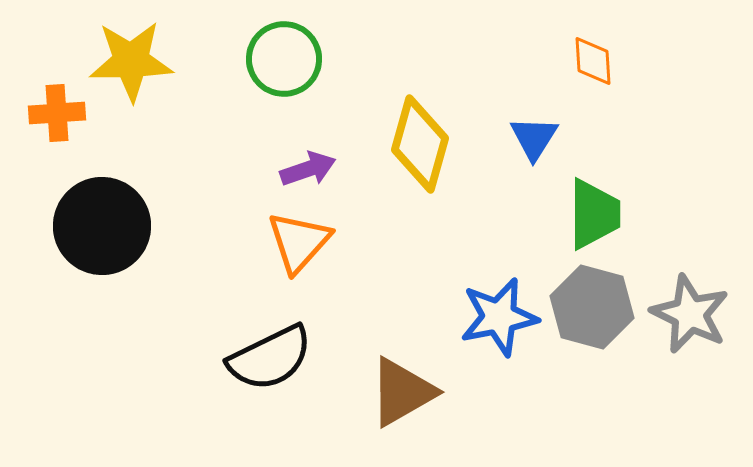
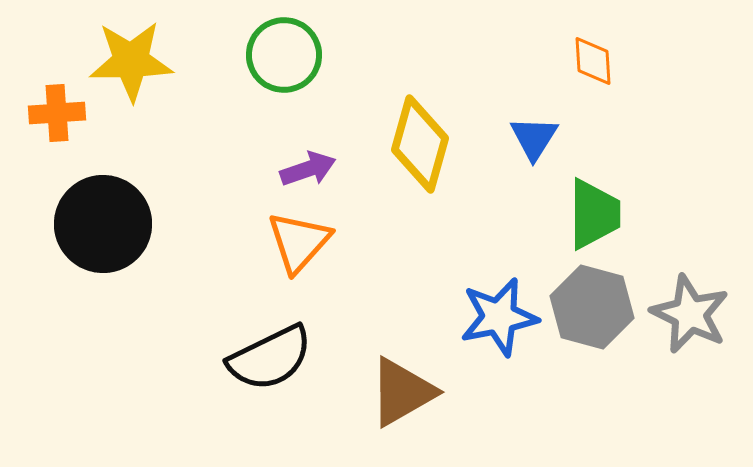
green circle: moved 4 px up
black circle: moved 1 px right, 2 px up
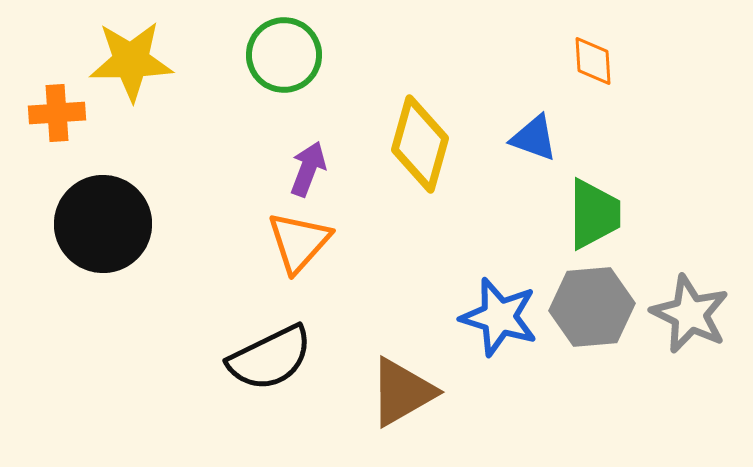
blue triangle: rotated 42 degrees counterclockwise
purple arrow: rotated 50 degrees counterclockwise
gray hexagon: rotated 20 degrees counterclockwise
blue star: rotated 28 degrees clockwise
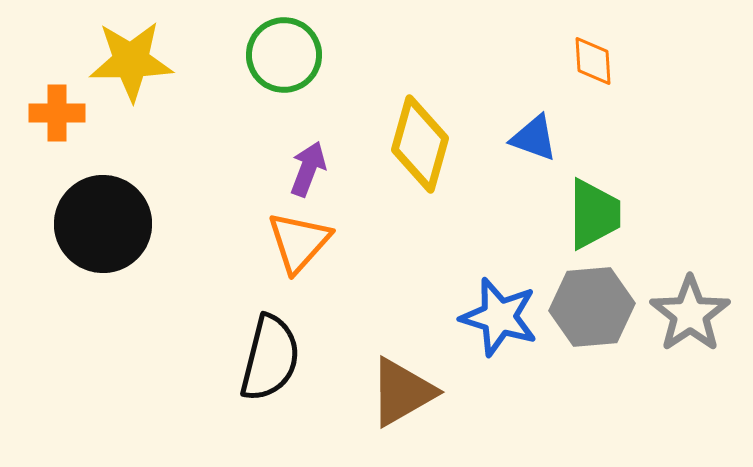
orange cross: rotated 4 degrees clockwise
gray star: rotated 12 degrees clockwise
black semicircle: rotated 50 degrees counterclockwise
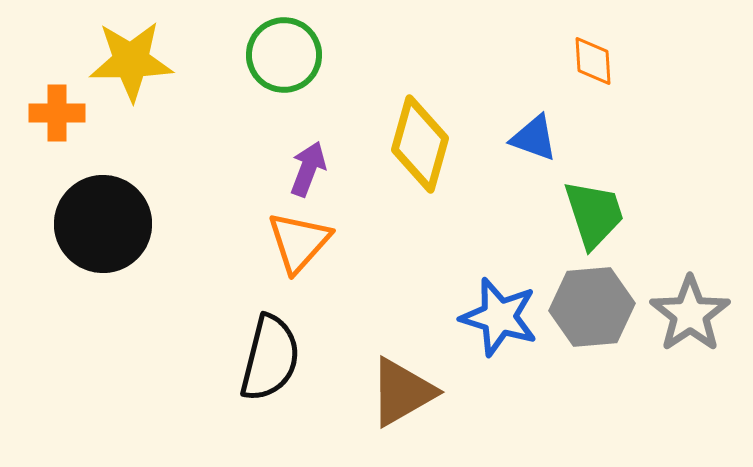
green trapezoid: rotated 18 degrees counterclockwise
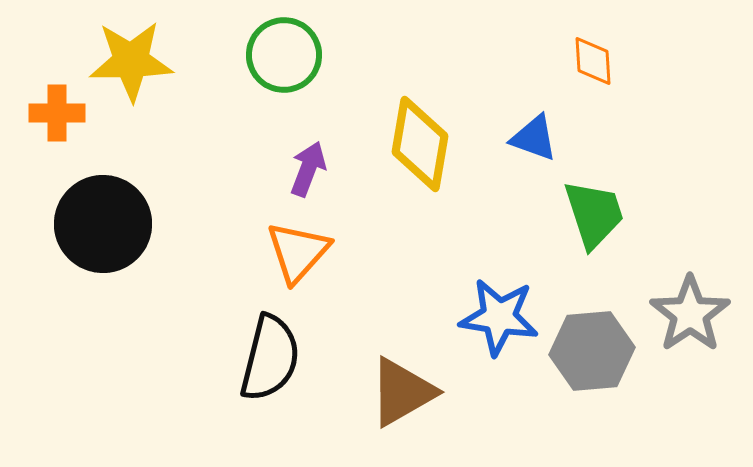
yellow diamond: rotated 6 degrees counterclockwise
orange triangle: moved 1 px left, 10 px down
gray hexagon: moved 44 px down
blue star: rotated 8 degrees counterclockwise
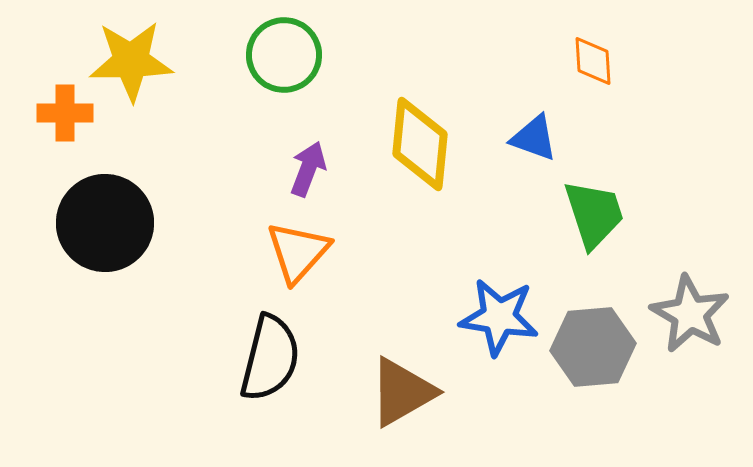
orange cross: moved 8 px right
yellow diamond: rotated 4 degrees counterclockwise
black circle: moved 2 px right, 1 px up
gray star: rotated 8 degrees counterclockwise
gray hexagon: moved 1 px right, 4 px up
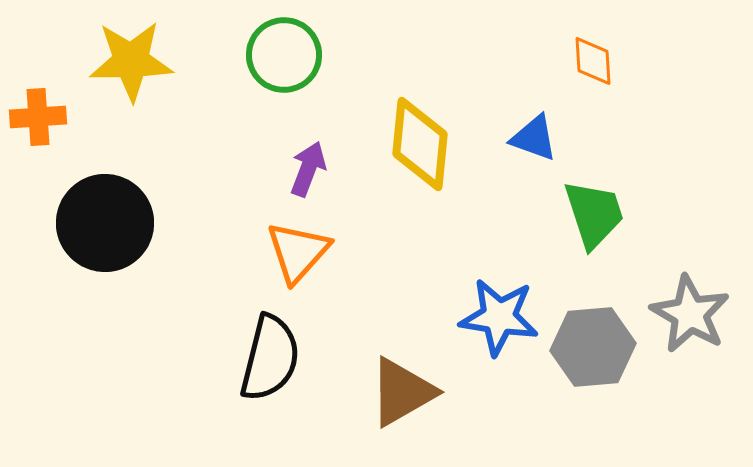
orange cross: moved 27 px left, 4 px down; rotated 4 degrees counterclockwise
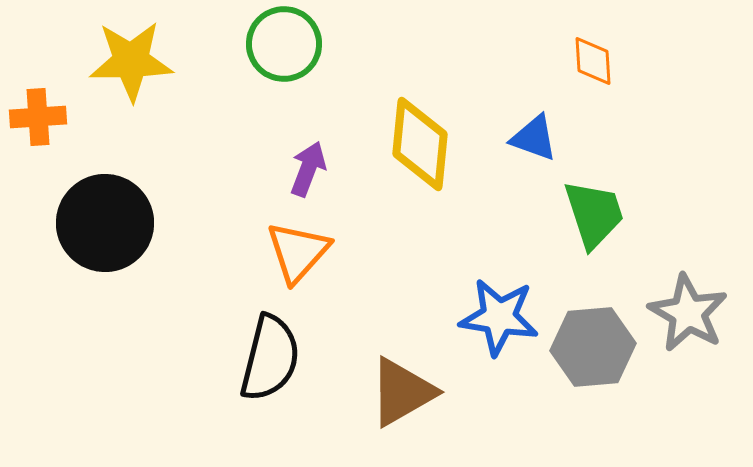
green circle: moved 11 px up
gray star: moved 2 px left, 1 px up
